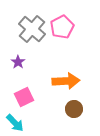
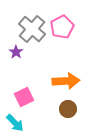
purple star: moved 2 px left, 10 px up
brown circle: moved 6 px left
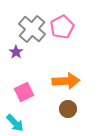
pink square: moved 5 px up
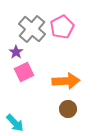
pink square: moved 20 px up
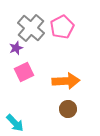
gray cross: moved 1 px left, 1 px up
purple star: moved 4 px up; rotated 16 degrees clockwise
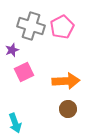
gray cross: moved 2 px up; rotated 24 degrees counterclockwise
purple star: moved 4 px left, 2 px down
cyan arrow: rotated 24 degrees clockwise
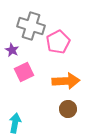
pink pentagon: moved 4 px left, 15 px down
purple star: rotated 24 degrees counterclockwise
cyan arrow: rotated 150 degrees counterclockwise
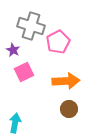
purple star: moved 1 px right
brown circle: moved 1 px right
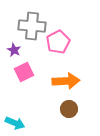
gray cross: moved 1 px right; rotated 12 degrees counterclockwise
purple star: moved 1 px right
cyan arrow: rotated 102 degrees clockwise
